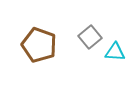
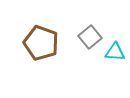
brown pentagon: moved 2 px right, 2 px up
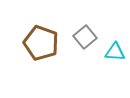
gray square: moved 5 px left
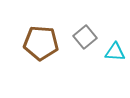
brown pentagon: rotated 16 degrees counterclockwise
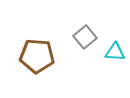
brown pentagon: moved 4 px left, 13 px down
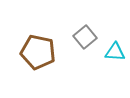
brown pentagon: moved 1 px right, 4 px up; rotated 8 degrees clockwise
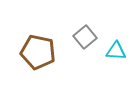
cyan triangle: moved 1 px right, 1 px up
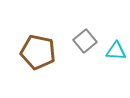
gray square: moved 4 px down
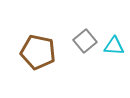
cyan triangle: moved 2 px left, 5 px up
